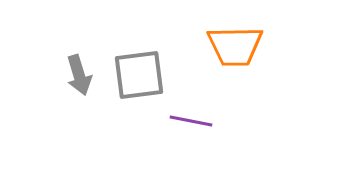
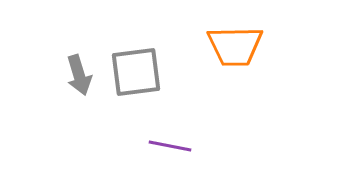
gray square: moved 3 px left, 3 px up
purple line: moved 21 px left, 25 px down
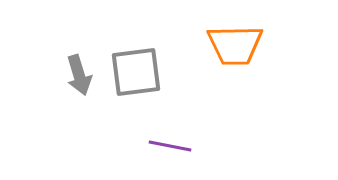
orange trapezoid: moved 1 px up
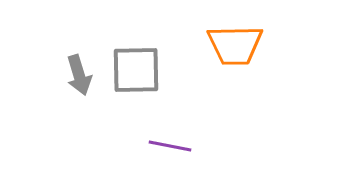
gray square: moved 2 px up; rotated 6 degrees clockwise
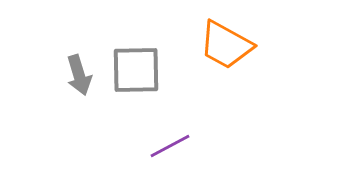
orange trapezoid: moved 9 px left; rotated 30 degrees clockwise
purple line: rotated 39 degrees counterclockwise
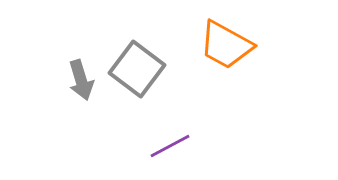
gray square: moved 1 px right, 1 px up; rotated 38 degrees clockwise
gray arrow: moved 2 px right, 5 px down
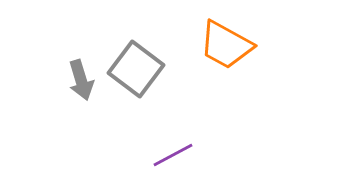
gray square: moved 1 px left
purple line: moved 3 px right, 9 px down
